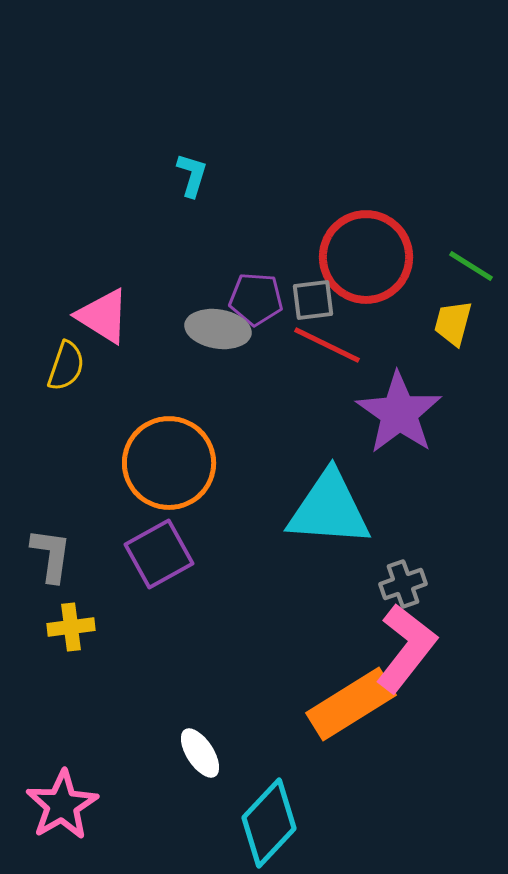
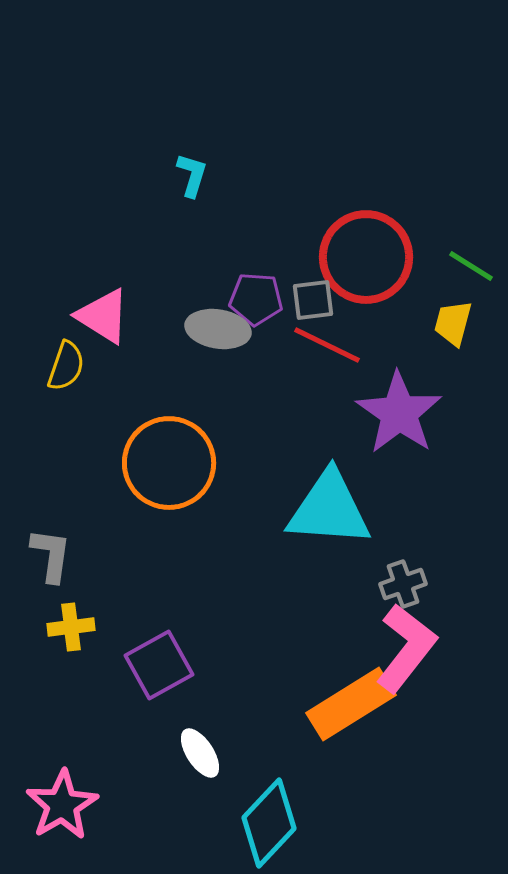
purple square: moved 111 px down
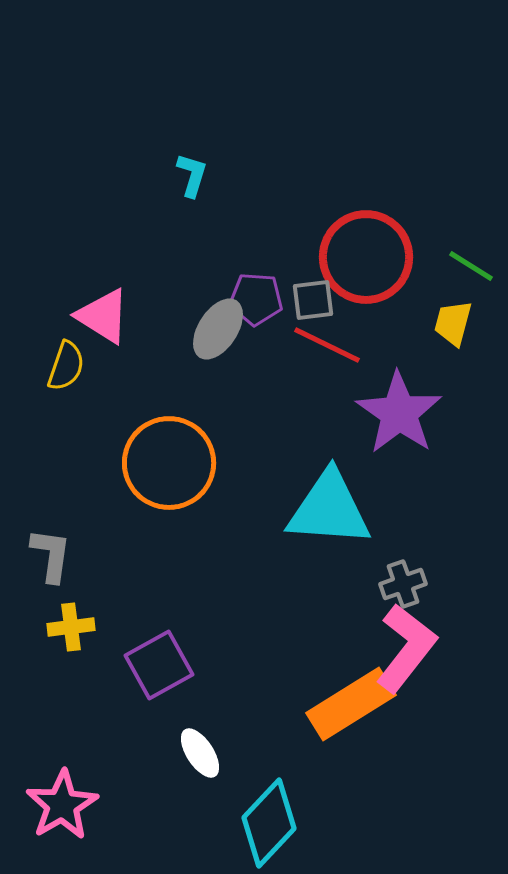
gray ellipse: rotated 66 degrees counterclockwise
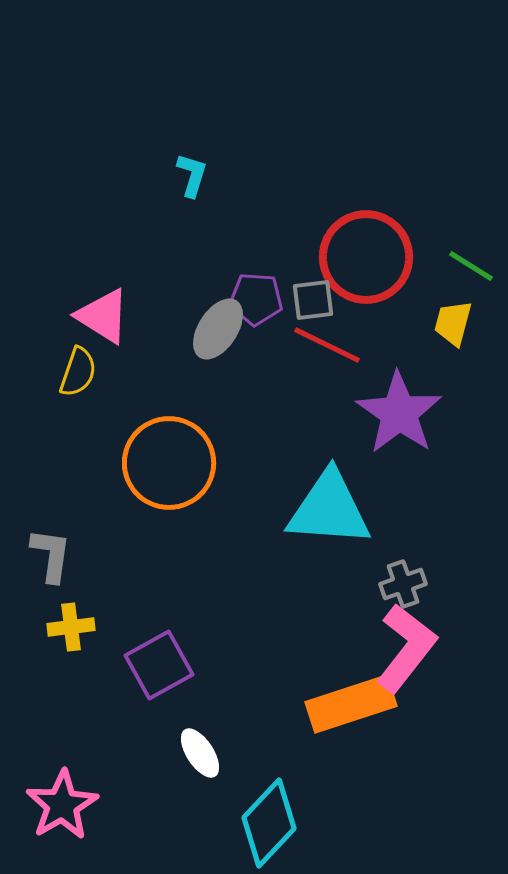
yellow semicircle: moved 12 px right, 6 px down
orange rectangle: rotated 14 degrees clockwise
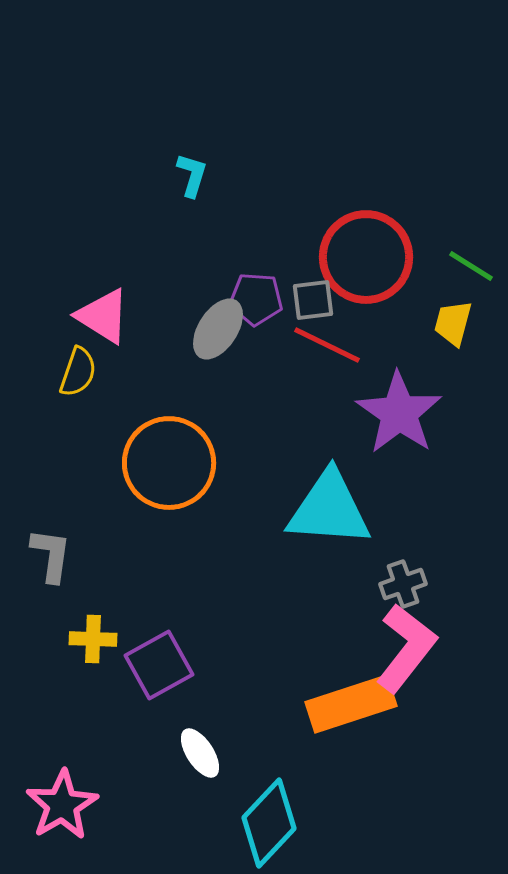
yellow cross: moved 22 px right, 12 px down; rotated 9 degrees clockwise
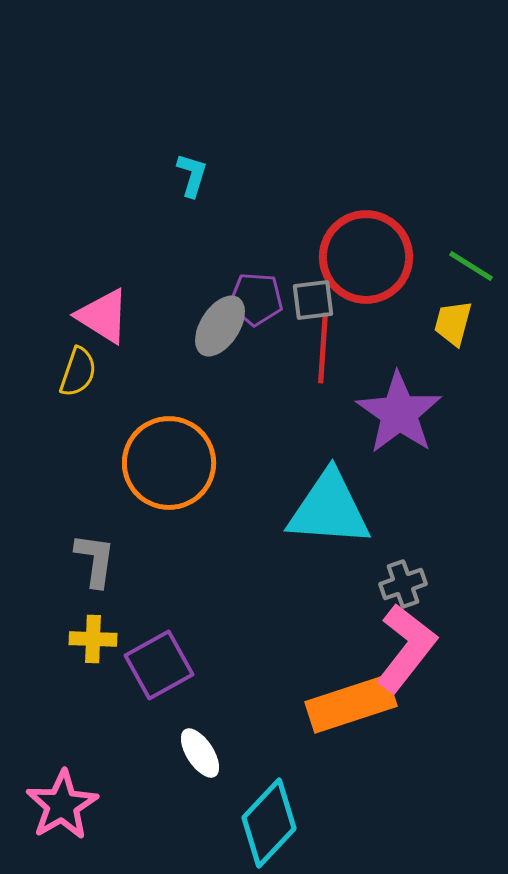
gray ellipse: moved 2 px right, 3 px up
red line: moved 4 px left, 3 px down; rotated 68 degrees clockwise
gray L-shape: moved 44 px right, 5 px down
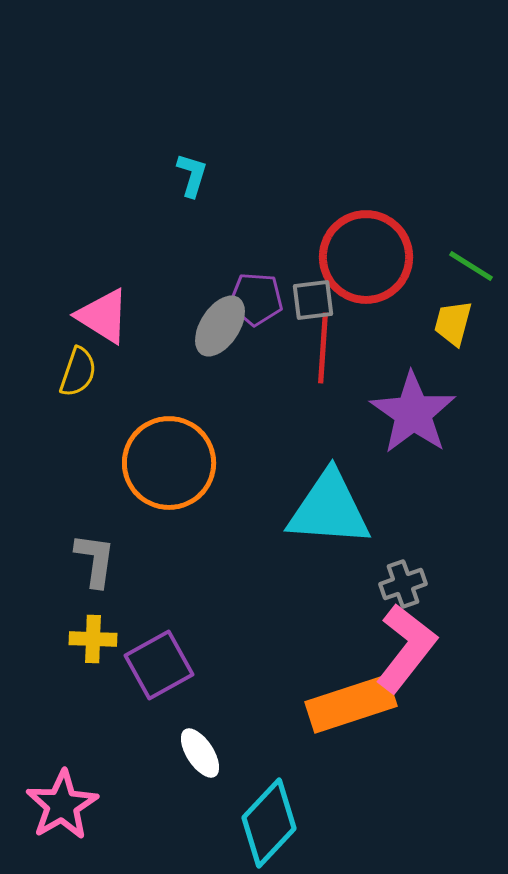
purple star: moved 14 px right
